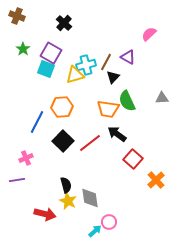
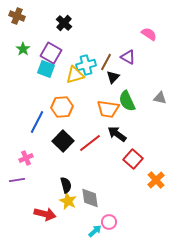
pink semicircle: rotated 77 degrees clockwise
gray triangle: moved 2 px left; rotated 16 degrees clockwise
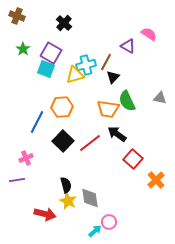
purple triangle: moved 11 px up
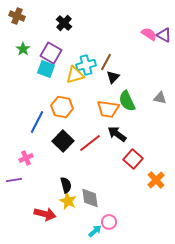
purple triangle: moved 36 px right, 11 px up
orange hexagon: rotated 15 degrees clockwise
purple line: moved 3 px left
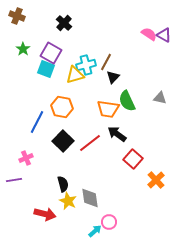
black semicircle: moved 3 px left, 1 px up
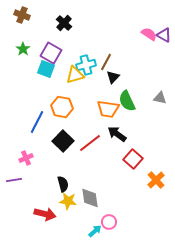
brown cross: moved 5 px right, 1 px up
yellow star: rotated 18 degrees counterclockwise
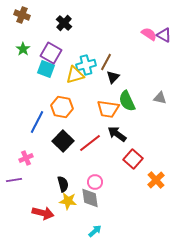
red arrow: moved 2 px left, 1 px up
pink circle: moved 14 px left, 40 px up
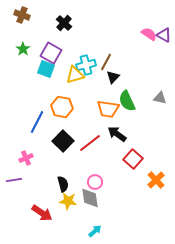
red arrow: moved 1 px left; rotated 20 degrees clockwise
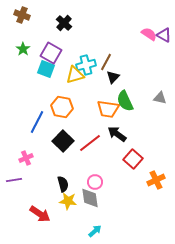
green semicircle: moved 2 px left
orange cross: rotated 18 degrees clockwise
red arrow: moved 2 px left, 1 px down
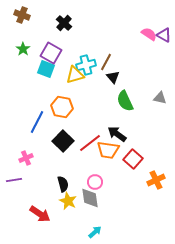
black triangle: rotated 24 degrees counterclockwise
orange trapezoid: moved 41 px down
yellow star: rotated 18 degrees clockwise
cyan arrow: moved 1 px down
